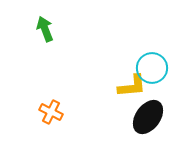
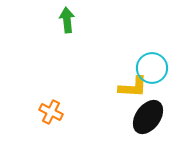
green arrow: moved 22 px right, 9 px up; rotated 15 degrees clockwise
yellow L-shape: moved 1 px right, 1 px down; rotated 8 degrees clockwise
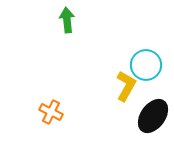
cyan circle: moved 6 px left, 3 px up
yellow L-shape: moved 7 px left, 1 px up; rotated 64 degrees counterclockwise
black ellipse: moved 5 px right, 1 px up
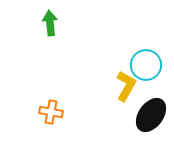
green arrow: moved 17 px left, 3 px down
orange cross: rotated 15 degrees counterclockwise
black ellipse: moved 2 px left, 1 px up
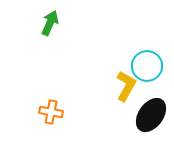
green arrow: rotated 30 degrees clockwise
cyan circle: moved 1 px right, 1 px down
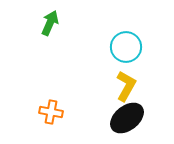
cyan circle: moved 21 px left, 19 px up
black ellipse: moved 24 px left, 3 px down; rotated 16 degrees clockwise
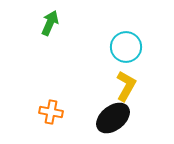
black ellipse: moved 14 px left
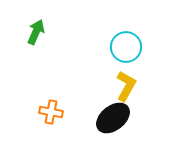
green arrow: moved 14 px left, 9 px down
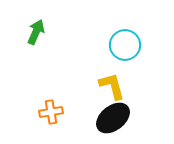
cyan circle: moved 1 px left, 2 px up
yellow L-shape: moved 14 px left; rotated 44 degrees counterclockwise
orange cross: rotated 20 degrees counterclockwise
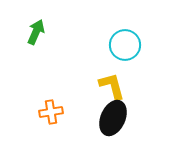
black ellipse: rotated 28 degrees counterclockwise
